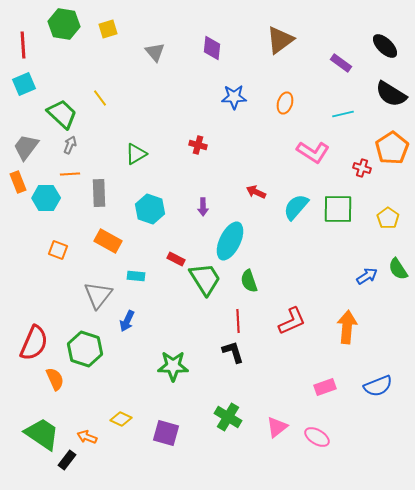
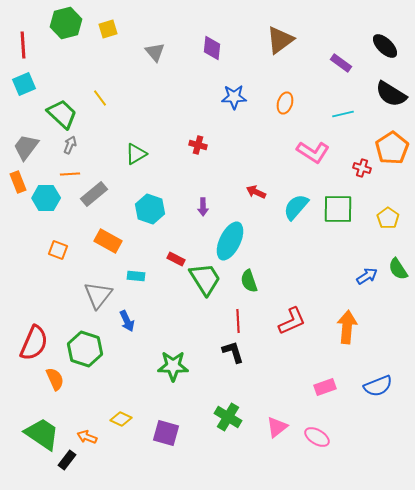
green hexagon at (64, 24): moved 2 px right, 1 px up; rotated 24 degrees counterclockwise
gray rectangle at (99, 193): moved 5 px left, 1 px down; rotated 52 degrees clockwise
blue arrow at (127, 321): rotated 50 degrees counterclockwise
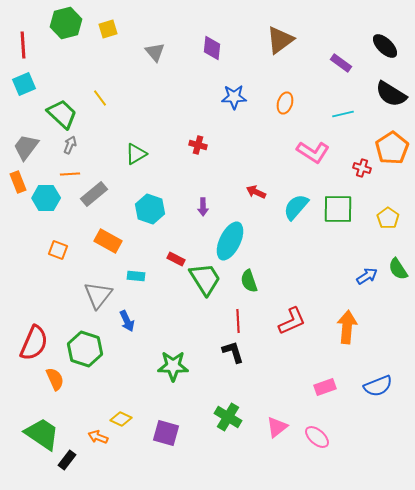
orange arrow at (87, 437): moved 11 px right
pink ellipse at (317, 437): rotated 10 degrees clockwise
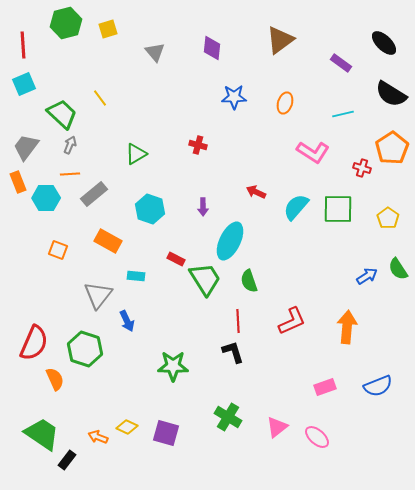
black ellipse at (385, 46): moved 1 px left, 3 px up
yellow diamond at (121, 419): moved 6 px right, 8 px down
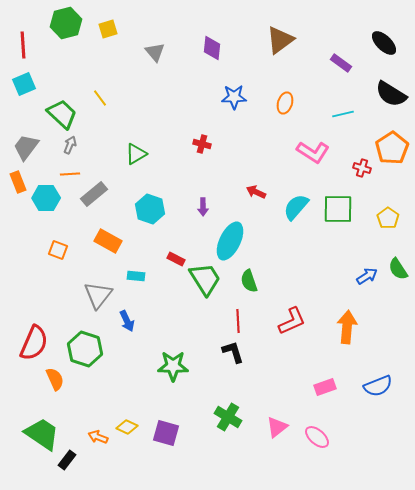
red cross at (198, 145): moved 4 px right, 1 px up
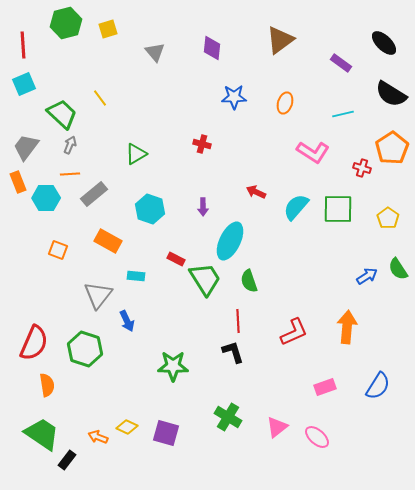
red L-shape at (292, 321): moved 2 px right, 11 px down
orange semicircle at (55, 379): moved 8 px left, 6 px down; rotated 15 degrees clockwise
blue semicircle at (378, 386): rotated 36 degrees counterclockwise
